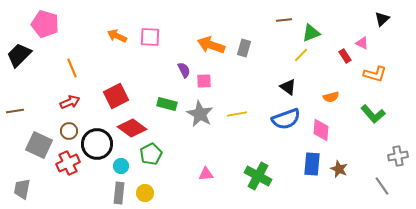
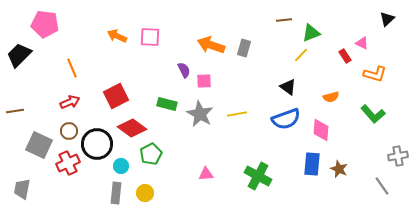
black triangle at (382, 19): moved 5 px right
pink pentagon at (45, 24): rotated 8 degrees counterclockwise
gray rectangle at (119, 193): moved 3 px left
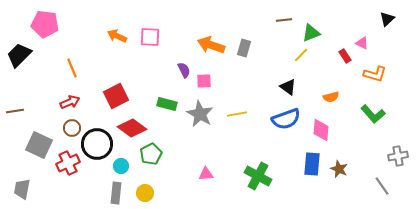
brown circle at (69, 131): moved 3 px right, 3 px up
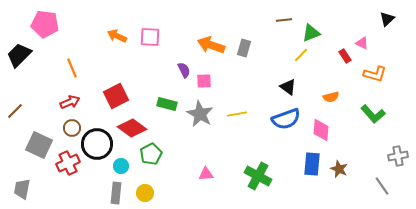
brown line at (15, 111): rotated 36 degrees counterclockwise
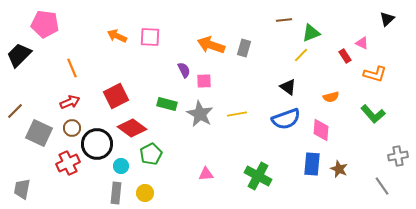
gray square at (39, 145): moved 12 px up
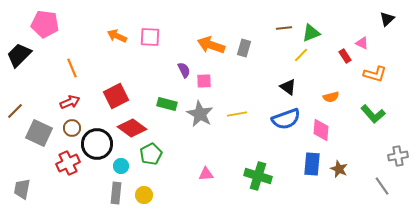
brown line at (284, 20): moved 8 px down
green cross at (258, 176): rotated 12 degrees counterclockwise
yellow circle at (145, 193): moved 1 px left, 2 px down
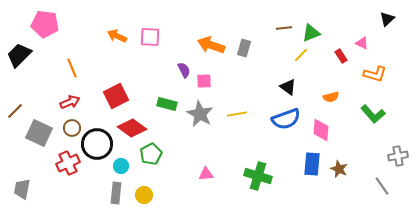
red rectangle at (345, 56): moved 4 px left
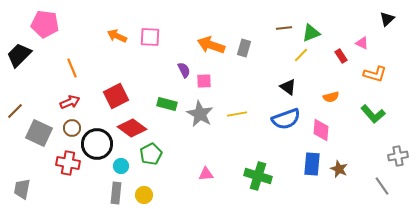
red cross at (68, 163): rotated 35 degrees clockwise
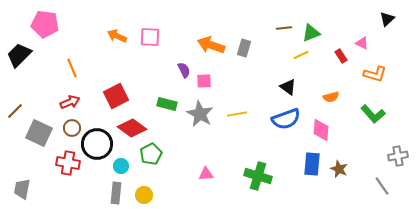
yellow line at (301, 55): rotated 21 degrees clockwise
